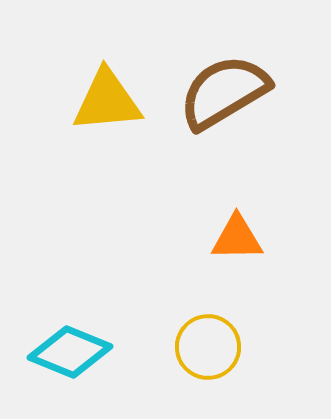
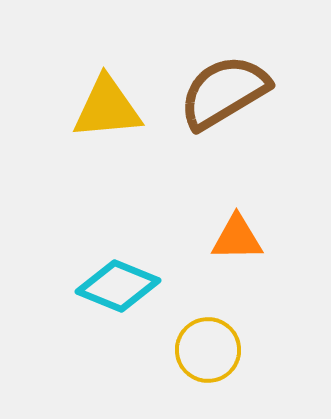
yellow triangle: moved 7 px down
yellow circle: moved 3 px down
cyan diamond: moved 48 px right, 66 px up
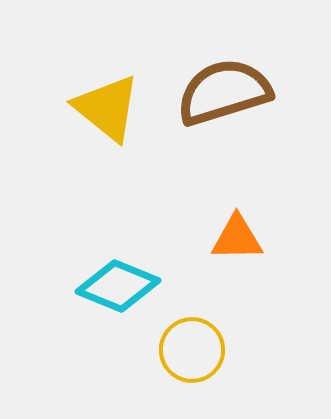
brown semicircle: rotated 14 degrees clockwise
yellow triangle: rotated 44 degrees clockwise
yellow circle: moved 16 px left
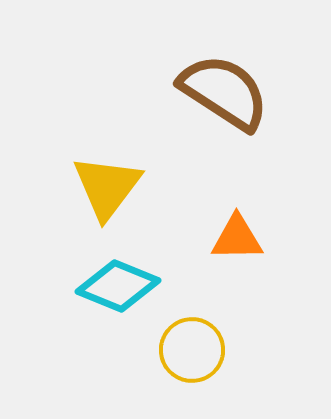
brown semicircle: rotated 50 degrees clockwise
yellow triangle: moved 79 px down; rotated 28 degrees clockwise
